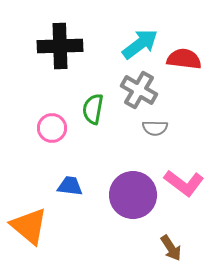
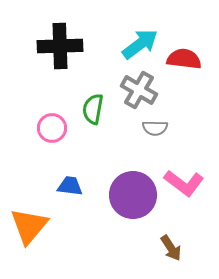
orange triangle: rotated 30 degrees clockwise
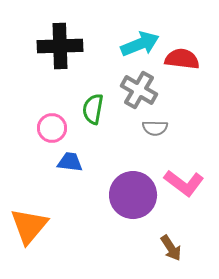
cyan arrow: rotated 15 degrees clockwise
red semicircle: moved 2 px left
blue trapezoid: moved 24 px up
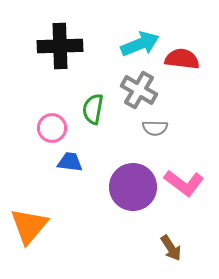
purple circle: moved 8 px up
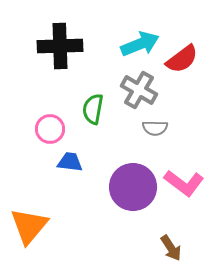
red semicircle: rotated 136 degrees clockwise
pink circle: moved 2 px left, 1 px down
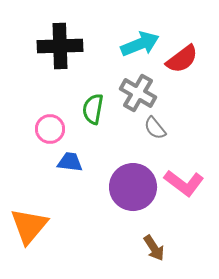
gray cross: moved 1 px left, 3 px down
gray semicircle: rotated 50 degrees clockwise
brown arrow: moved 17 px left
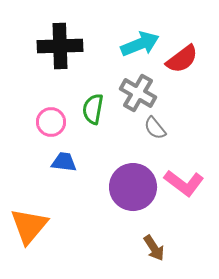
pink circle: moved 1 px right, 7 px up
blue trapezoid: moved 6 px left
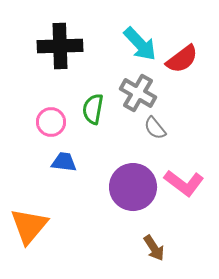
cyan arrow: rotated 69 degrees clockwise
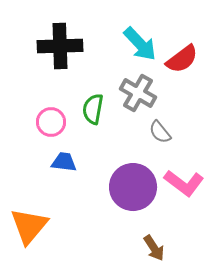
gray semicircle: moved 5 px right, 4 px down
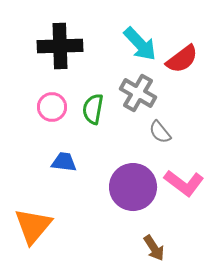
pink circle: moved 1 px right, 15 px up
orange triangle: moved 4 px right
